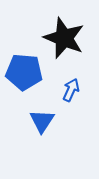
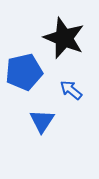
blue pentagon: rotated 18 degrees counterclockwise
blue arrow: rotated 75 degrees counterclockwise
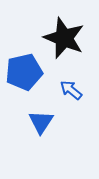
blue triangle: moved 1 px left, 1 px down
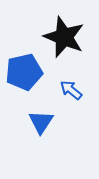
black star: moved 1 px up
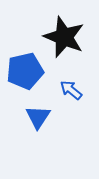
blue pentagon: moved 1 px right, 1 px up
blue triangle: moved 3 px left, 5 px up
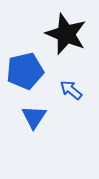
black star: moved 2 px right, 3 px up
blue triangle: moved 4 px left
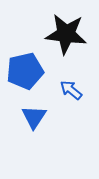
black star: rotated 15 degrees counterclockwise
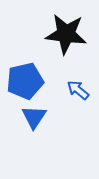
blue pentagon: moved 10 px down
blue arrow: moved 7 px right
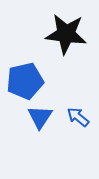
blue arrow: moved 27 px down
blue triangle: moved 6 px right
